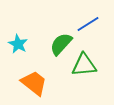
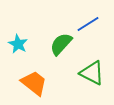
green triangle: moved 8 px right, 8 px down; rotated 32 degrees clockwise
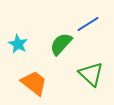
green triangle: moved 1 px left, 1 px down; rotated 16 degrees clockwise
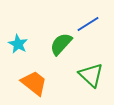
green triangle: moved 1 px down
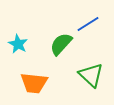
orange trapezoid: rotated 148 degrees clockwise
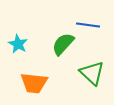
blue line: moved 1 px down; rotated 40 degrees clockwise
green semicircle: moved 2 px right
green triangle: moved 1 px right, 2 px up
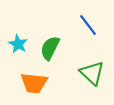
blue line: rotated 45 degrees clockwise
green semicircle: moved 13 px left, 4 px down; rotated 15 degrees counterclockwise
